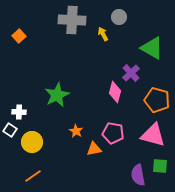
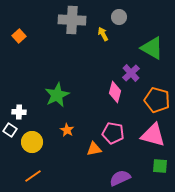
orange star: moved 9 px left, 1 px up
purple semicircle: moved 18 px left, 3 px down; rotated 75 degrees clockwise
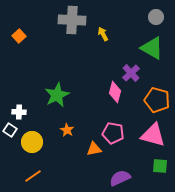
gray circle: moved 37 px right
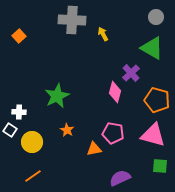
green star: moved 1 px down
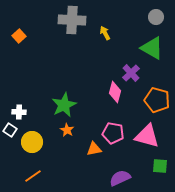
yellow arrow: moved 2 px right, 1 px up
green star: moved 7 px right, 9 px down
pink triangle: moved 6 px left, 1 px down
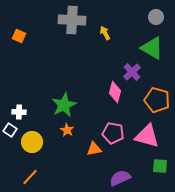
orange square: rotated 24 degrees counterclockwise
purple cross: moved 1 px right, 1 px up
orange line: moved 3 px left, 1 px down; rotated 12 degrees counterclockwise
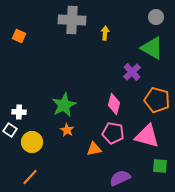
yellow arrow: rotated 32 degrees clockwise
pink diamond: moved 1 px left, 12 px down
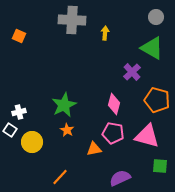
white cross: rotated 16 degrees counterclockwise
orange line: moved 30 px right
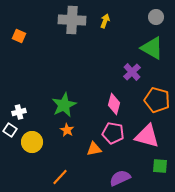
yellow arrow: moved 12 px up; rotated 16 degrees clockwise
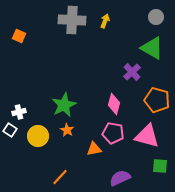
yellow circle: moved 6 px right, 6 px up
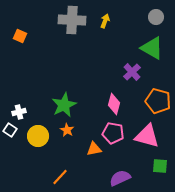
orange square: moved 1 px right
orange pentagon: moved 1 px right, 1 px down
